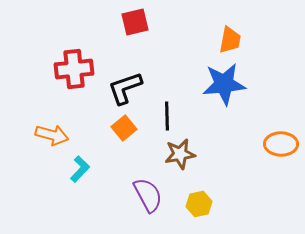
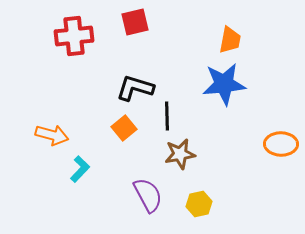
red cross: moved 33 px up
black L-shape: moved 10 px right; rotated 36 degrees clockwise
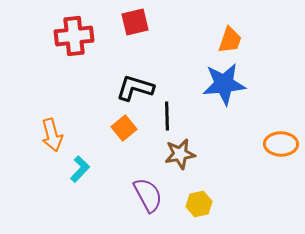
orange trapezoid: rotated 8 degrees clockwise
orange arrow: rotated 60 degrees clockwise
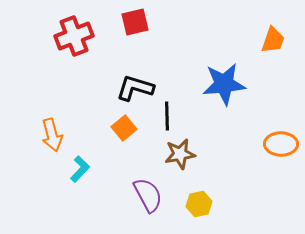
red cross: rotated 15 degrees counterclockwise
orange trapezoid: moved 43 px right
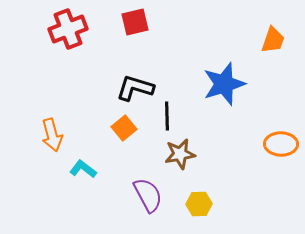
red cross: moved 6 px left, 7 px up
blue star: rotated 12 degrees counterclockwise
cyan L-shape: moved 3 px right; rotated 96 degrees counterclockwise
yellow hexagon: rotated 10 degrees clockwise
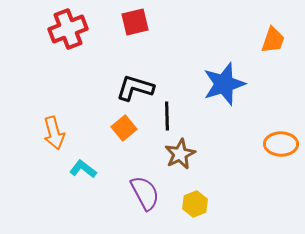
orange arrow: moved 2 px right, 2 px up
brown star: rotated 16 degrees counterclockwise
purple semicircle: moved 3 px left, 2 px up
yellow hexagon: moved 4 px left; rotated 20 degrees counterclockwise
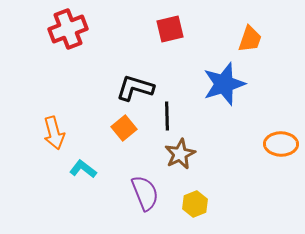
red square: moved 35 px right, 7 px down
orange trapezoid: moved 23 px left, 1 px up
purple semicircle: rotated 6 degrees clockwise
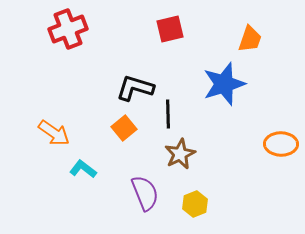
black line: moved 1 px right, 2 px up
orange arrow: rotated 40 degrees counterclockwise
